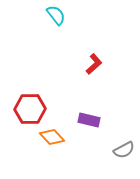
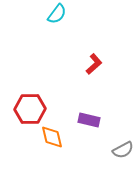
cyan semicircle: moved 1 px right, 1 px up; rotated 75 degrees clockwise
orange diamond: rotated 30 degrees clockwise
gray semicircle: moved 1 px left
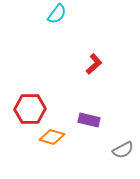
orange diamond: rotated 60 degrees counterclockwise
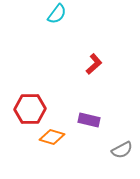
gray semicircle: moved 1 px left
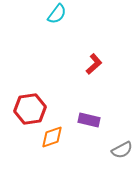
red hexagon: rotated 8 degrees counterclockwise
orange diamond: rotated 35 degrees counterclockwise
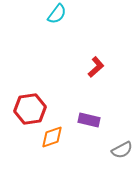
red L-shape: moved 2 px right, 3 px down
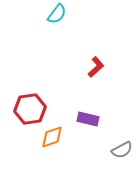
purple rectangle: moved 1 px left, 1 px up
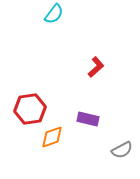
cyan semicircle: moved 3 px left
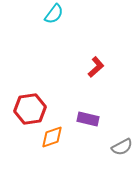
gray semicircle: moved 3 px up
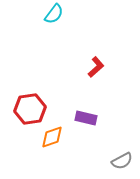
purple rectangle: moved 2 px left, 1 px up
gray semicircle: moved 14 px down
